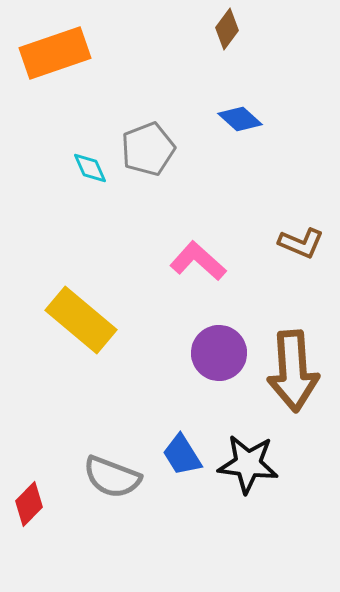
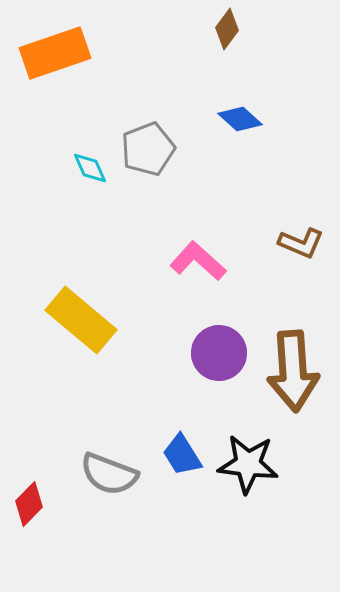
gray semicircle: moved 3 px left, 3 px up
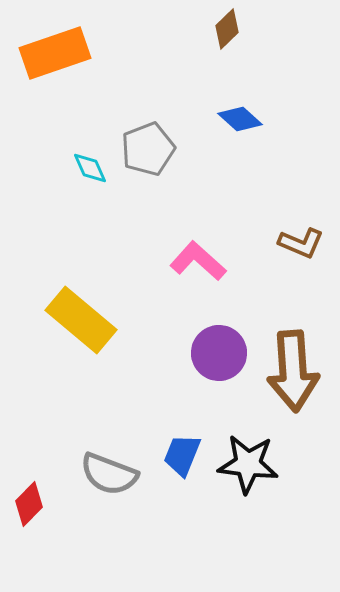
brown diamond: rotated 9 degrees clockwise
blue trapezoid: rotated 54 degrees clockwise
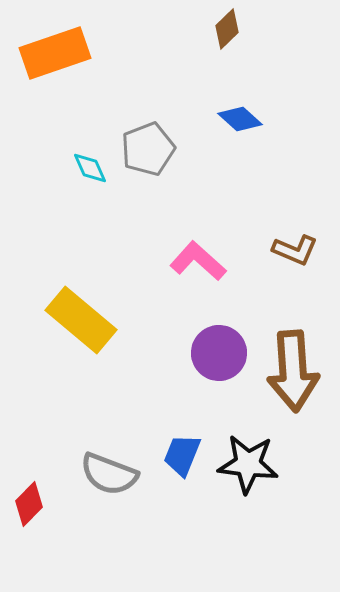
brown L-shape: moved 6 px left, 7 px down
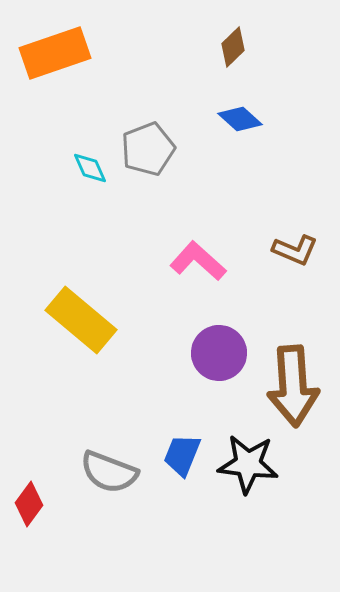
brown diamond: moved 6 px right, 18 px down
brown arrow: moved 15 px down
gray semicircle: moved 2 px up
red diamond: rotated 9 degrees counterclockwise
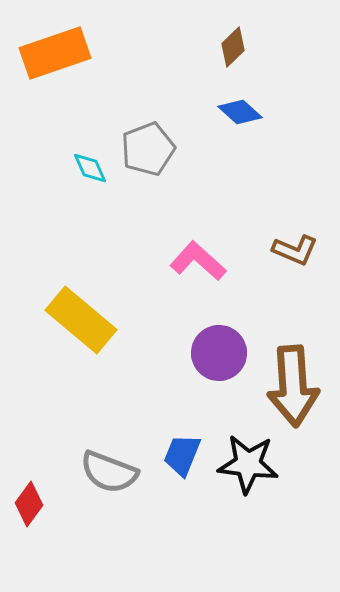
blue diamond: moved 7 px up
